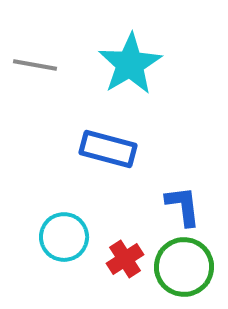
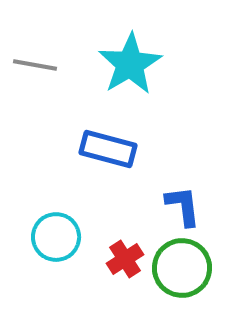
cyan circle: moved 8 px left
green circle: moved 2 px left, 1 px down
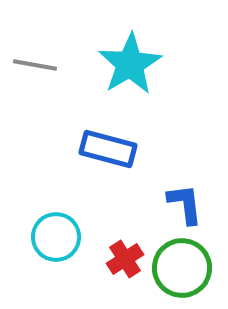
blue L-shape: moved 2 px right, 2 px up
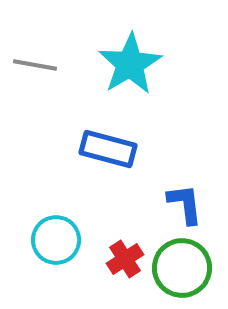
cyan circle: moved 3 px down
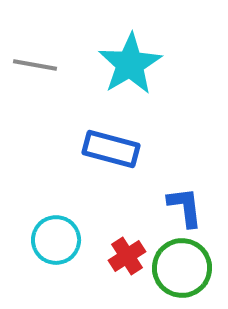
blue rectangle: moved 3 px right
blue L-shape: moved 3 px down
red cross: moved 2 px right, 3 px up
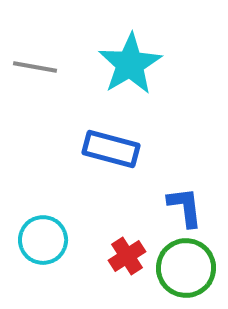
gray line: moved 2 px down
cyan circle: moved 13 px left
green circle: moved 4 px right
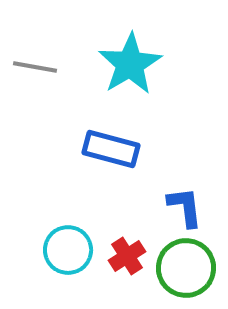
cyan circle: moved 25 px right, 10 px down
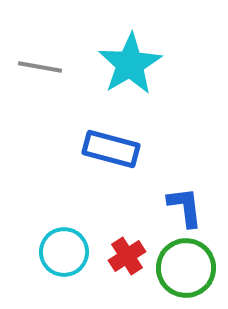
gray line: moved 5 px right
cyan circle: moved 4 px left, 2 px down
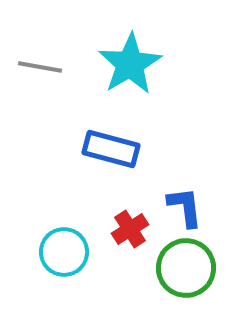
red cross: moved 3 px right, 27 px up
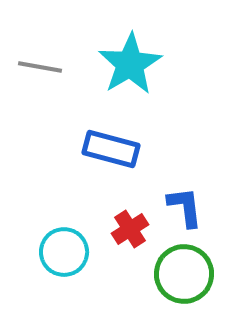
green circle: moved 2 px left, 6 px down
